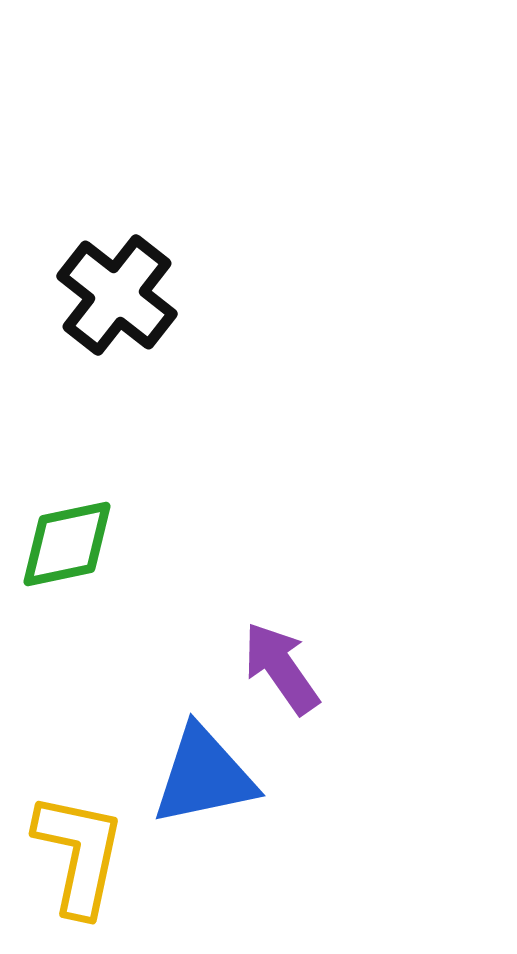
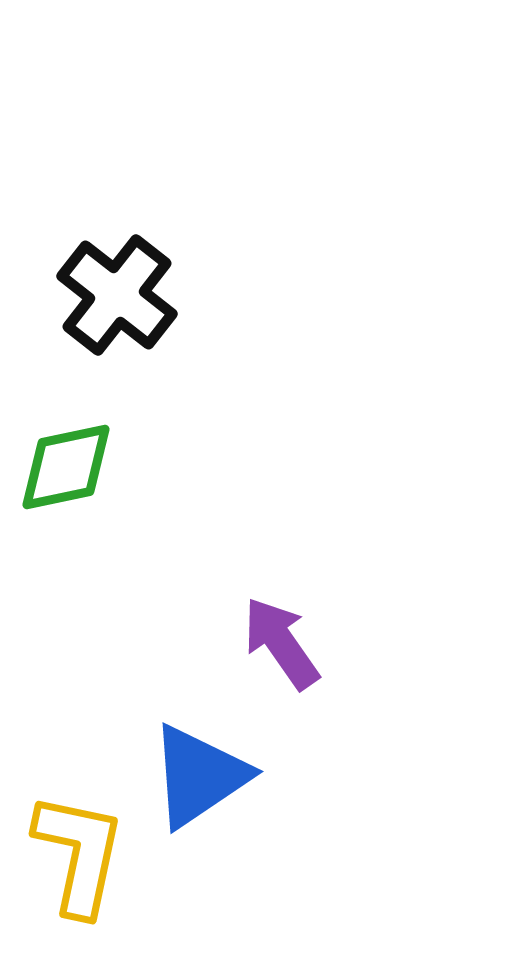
green diamond: moved 1 px left, 77 px up
purple arrow: moved 25 px up
blue triangle: moved 5 px left; rotated 22 degrees counterclockwise
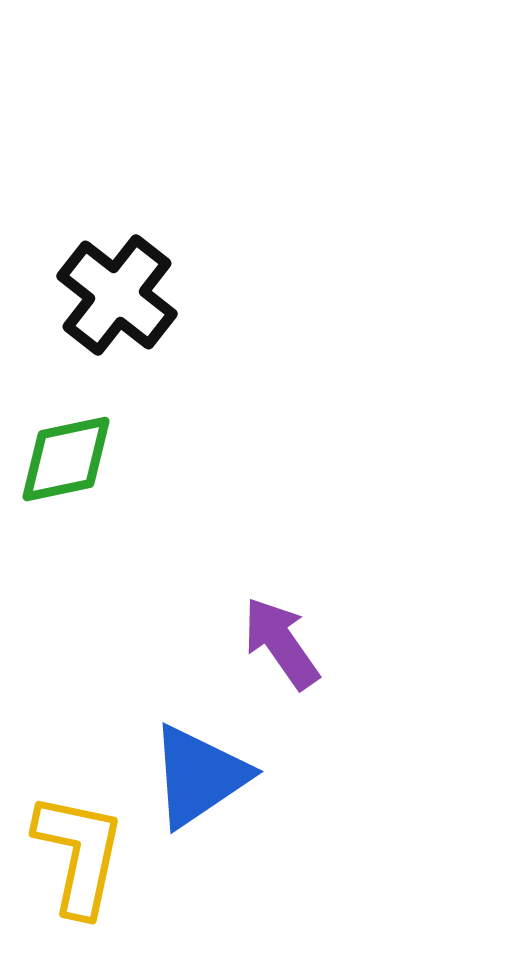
green diamond: moved 8 px up
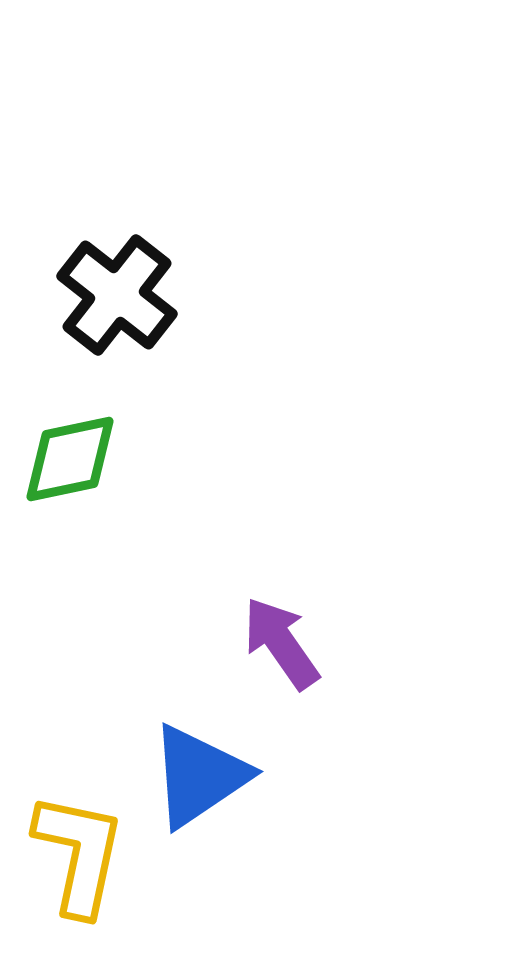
green diamond: moved 4 px right
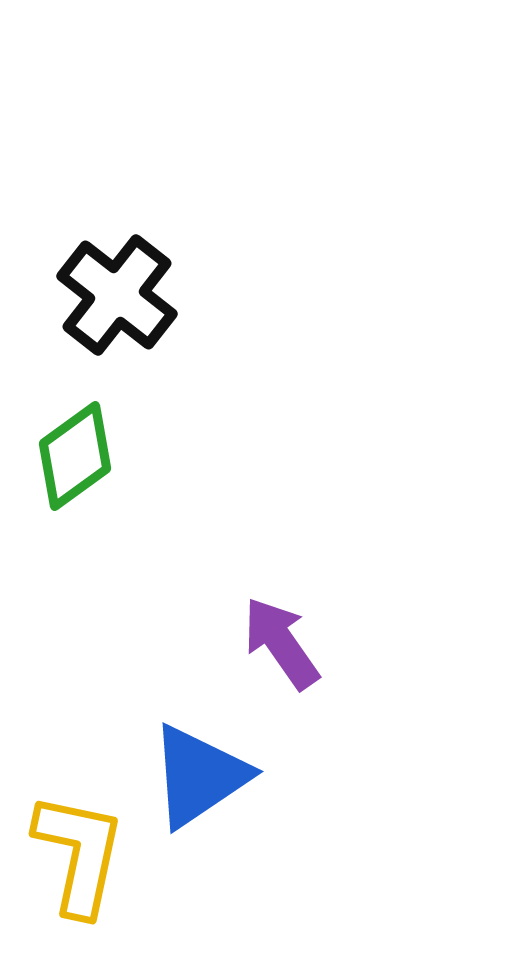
green diamond: moved 5 px right, 3 px up; rotated 24 degrees counterclockwise
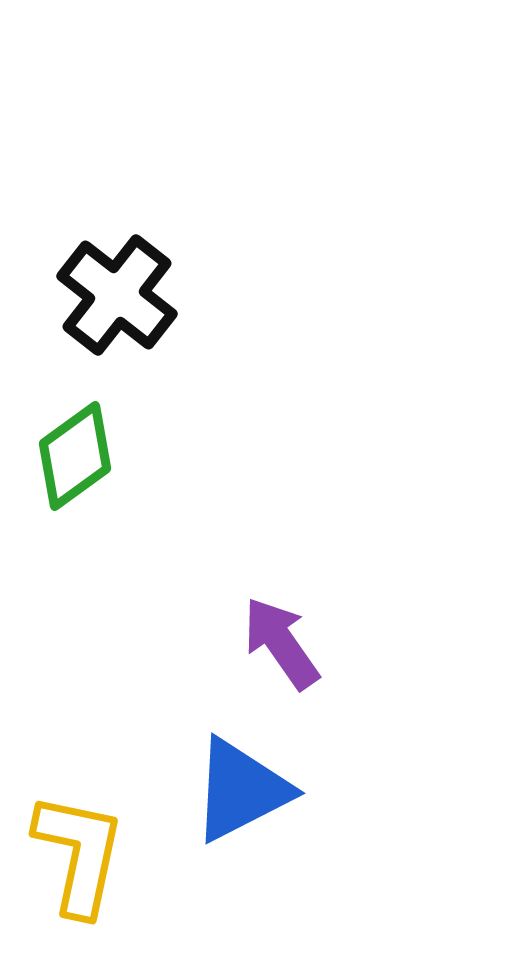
blue triangle: moved 42 px right, 14 px down; rotated 7 degrees clockwise
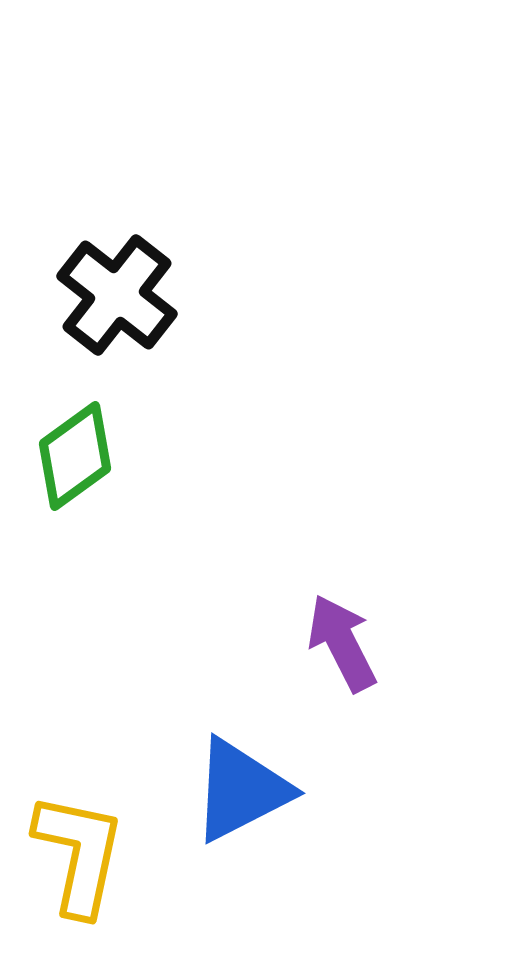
purple arrow: moved 61 px right; rotated 8 degrees clockwise
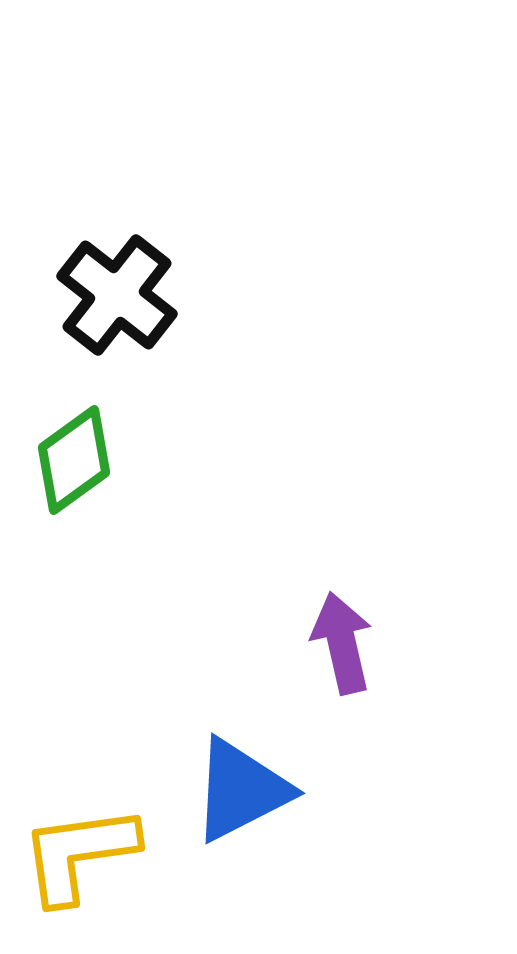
green diamond: moved 1 px left, 4 px down
purple arrow: rotated 14 degrees clockwise
yellow L-shape: rotated 110 degrees counterclockwise
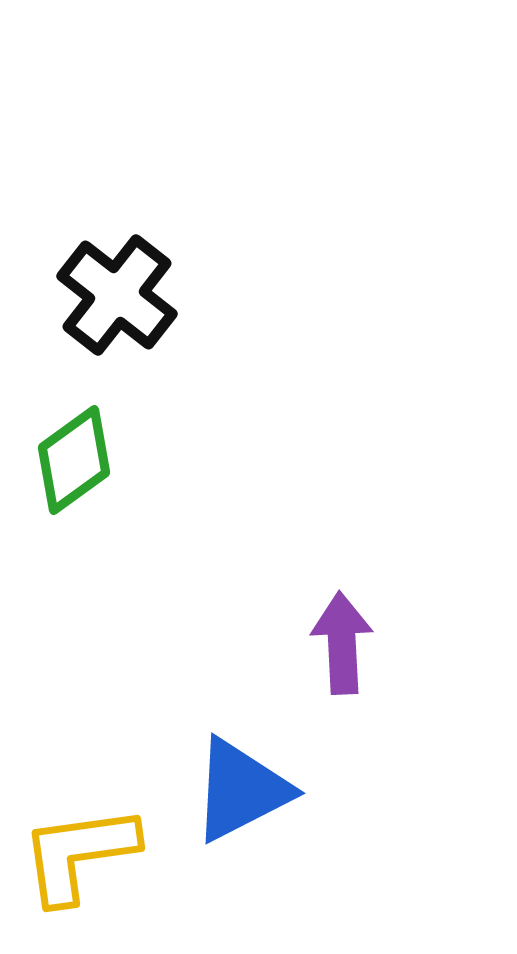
purple arrow: rotated 10 degrees clockwise
